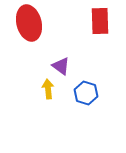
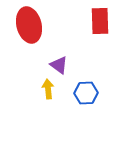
red ellipse: moved 2 px down
purple triangle: moved 2 px left, 1 px up
blue hexagon: rotated 20 degrees counterclockwise
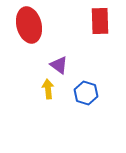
blue hexagon: rotated 20 degrees clockwise
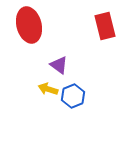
red rectangle: moved 5 px right, 5 px down; rotated 12 degrees counterclockwise
yellow arrow: rotated 66 degrees counterclockwise
blue hexagon: moved 13 px left, 3 px down; rotated 20 degrees clockwise
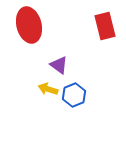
blue hexagon: moved 1 px right, 1 px up
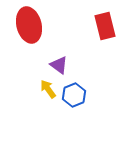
yellow arrow: rotated 36 degrees clockwise
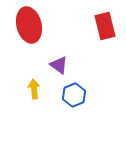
yellow arrow: moved 14 px left; rotated 30 degrees clockwise
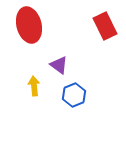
red rectangle: rotated 12 degrees counterclockwise
yellow arrow: moved 3 px up
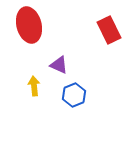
red rectangle: moved 4 px right, 4 px down
purple triangle: rotated 12 degrees counterclockwise
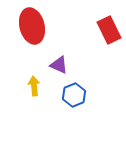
red ellipse: moved 3 px right, 1 px down
